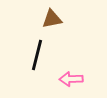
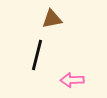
pink arrow: moved 1 px right, 1 px down
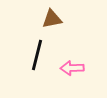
pink arrow: moved 12 px up
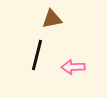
pink arrow: moved 1 px right, 1 px up
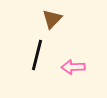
brown triangle: rotated 35 degrees counterclockwise
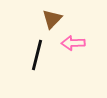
pink arrow: moved 24 px up
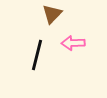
brown triangle: moved 5 px up
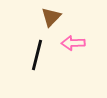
brown triangle: moved 1 px left, 3 px down
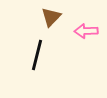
pink arrow: moved 13 px right, 12 px up
